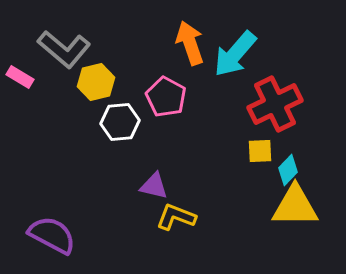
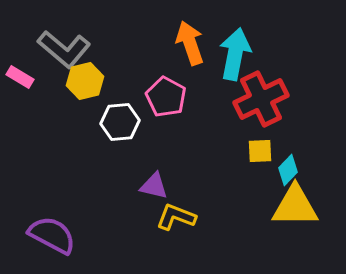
cyan arrow: rotated 150 degrees clockwise
yellow hexagon: moved 11 px left, 1 px up
red cross: moved 14 px left, 5 px up
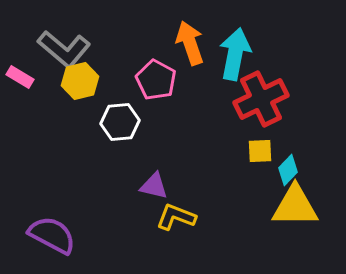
yellow hexagon: moved 5 px left
pink pentagon: moved 10 px left, 17 px up
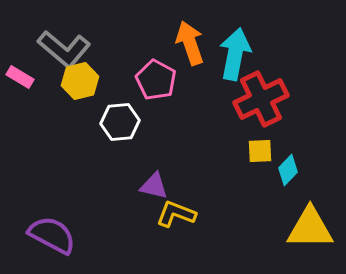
yellow triangle: moved 15 px right, 22 px down
yellow L-shape: moved 3 px up
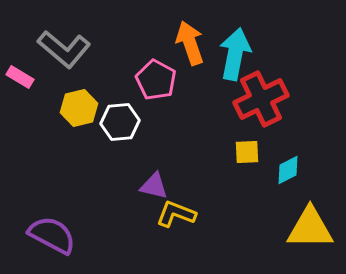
yellow hexagon: moved 1 px left, 27 px down
yellow square: moved 13 px left, 1 px down
cyan diamond: rotated 20 degrees clockwise
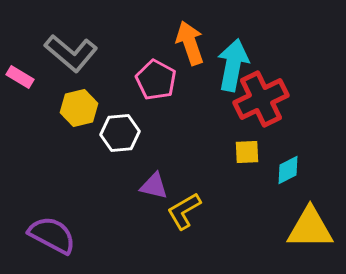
gray L-shape: moved 7 px right, 4 px down
cyan arrow: moved 2 px left, 11 px down
white hexagon: moved 11 px down
yellow L-shape: moved 8 px right, 3 px up; rotated 51 degrees counterclockwise
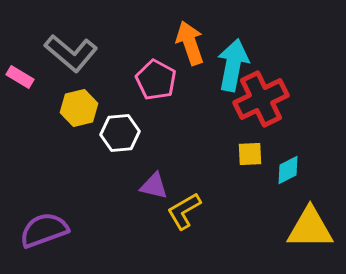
yellow square: moved 3 px right, 2 px down
purple semicircle: moved 8 px left, 5 px up; rotated 48 degrees counterclockwise
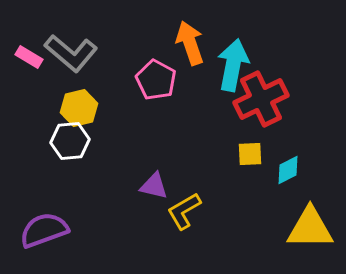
pink rectangle: moved 9 px right, 20 px up
white hexagon: moved 50 px left, 8 px down
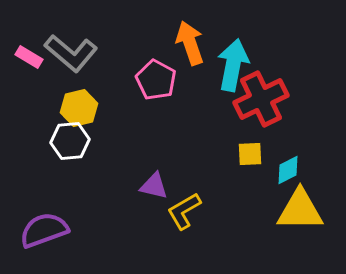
yellow triangle: moved 10 px left, 18 px up
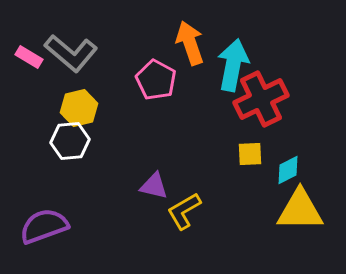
purple semicircle: moved 4 px up
